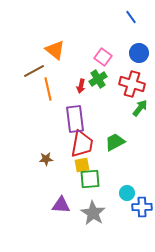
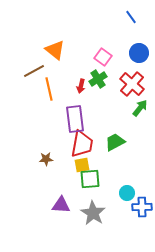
red cross: rotated 25 degrees clockwise
orange line: moved 1 px right
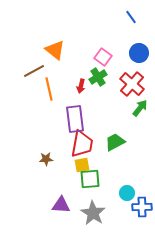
green cross: moved 2 px up
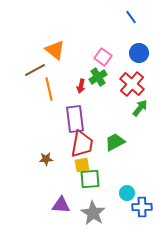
brown line: moved 1 px right, 1 px up
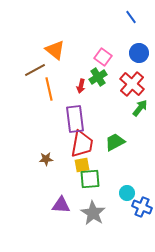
blue cross: rotated 24 degrees clockwise
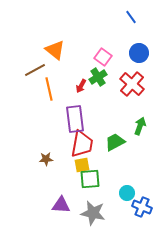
red arrow: rotated 16 degrees clockwise
green arrow: moved 18 px down; rotated 18 degrees counterclockwise
gray star: rotated 20 degrees counterclockwise
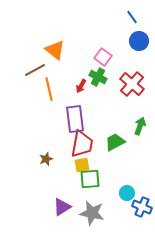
blue line: moved 1 px right
blue circle: moved 12 px up
green cross: rotated 30 degrees counterclockwise
brown star: rotated 16 degrees counterclockwise
purple triangle: moved 1 px right, 2 px down; rotated 36 degrees counterclockwise
gray star: moved 1 px left
